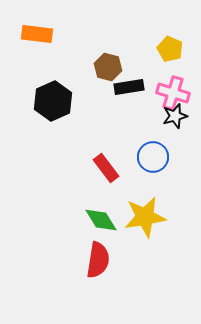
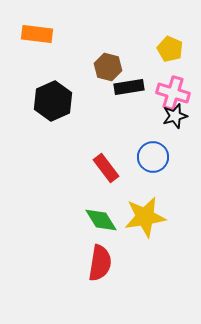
red semicircle: moved 2 px right, 3 px down
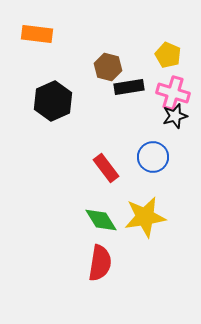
yellow pentagon: moved 2 px left, 6 px down
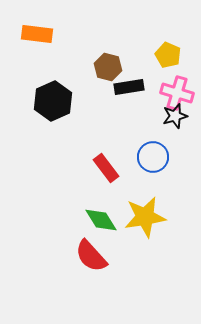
pink cross: moved 4 px right
red semicircle: moved 9 px left, 7 px up; rotated 129 degrees clockwise
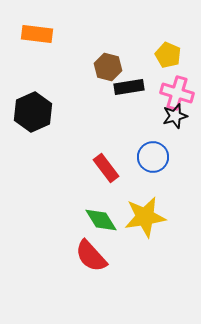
black hexagon: moved 20 px left, 11 px down
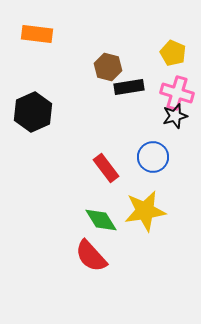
yellow pentagon: moved 5 px right, 2 px up
yellow star: moved 6 px up
